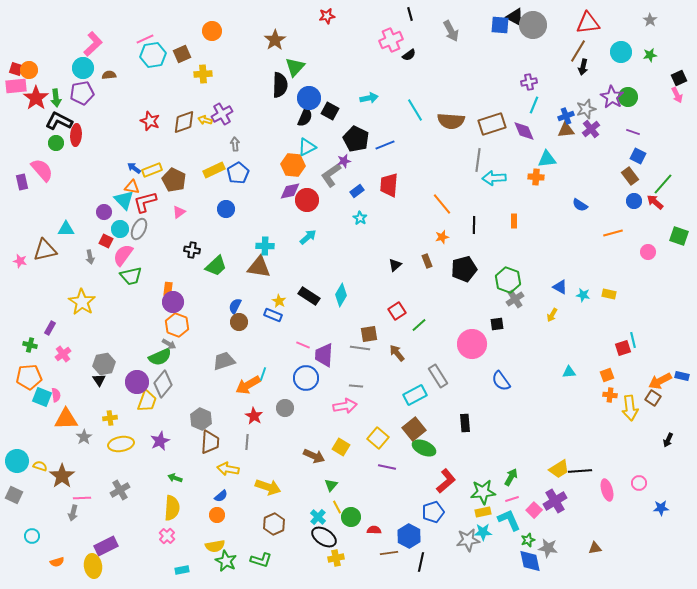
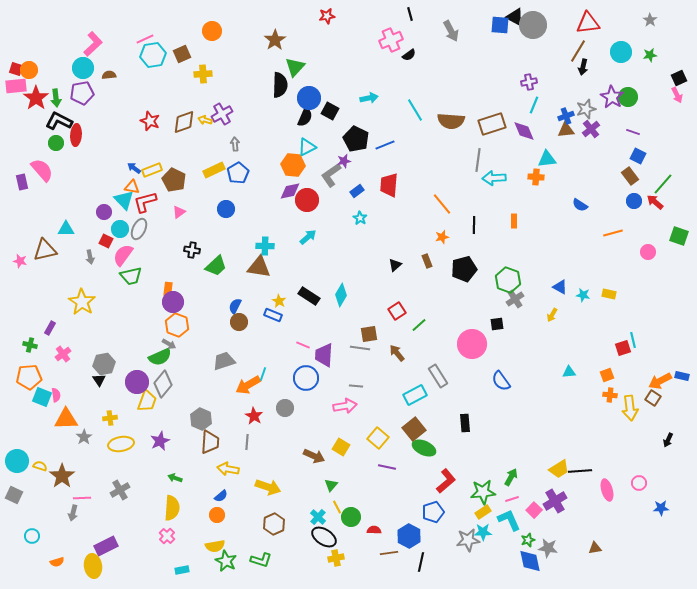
yellow rectangle at (483, 512): rotated 21 degrees counterclockwise
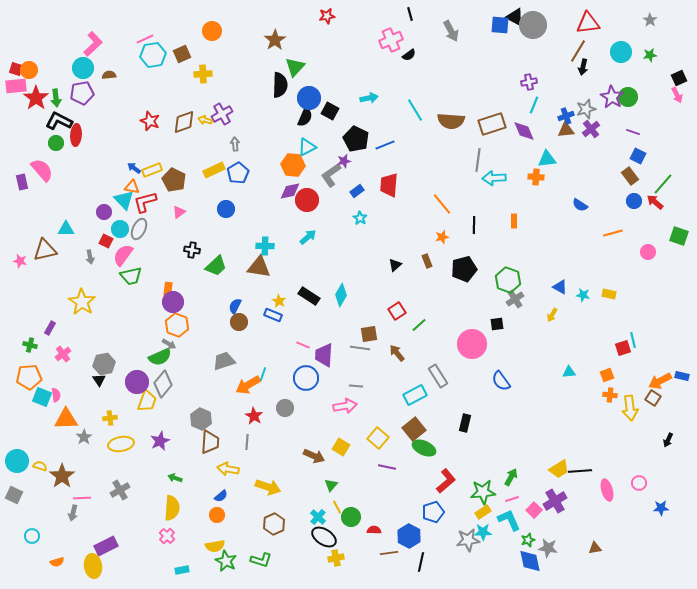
black rectangle at (465, 423): rotated 18 degrees clockwise
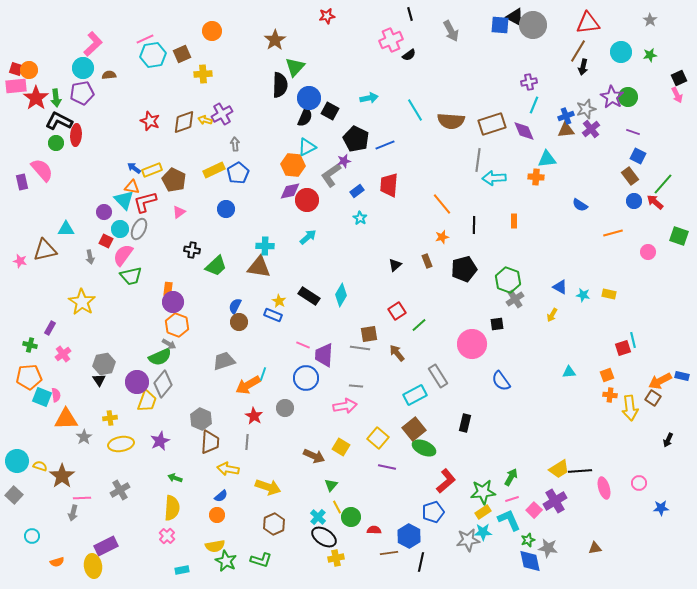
pink ellipse at (607, 490): moved 3 px left, 2 px up
gray square at (14, 495): rotated 18 degrees clockwise
